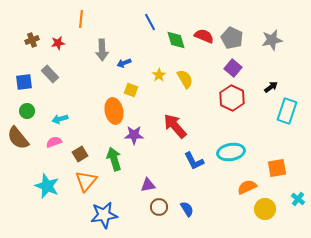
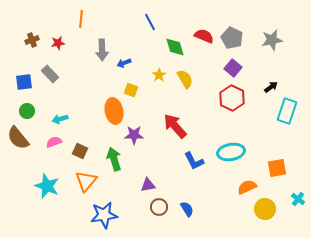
green diamond: moved 1 px left, 7 px down
brown square: moved 3 px up; rotated 35 degrees counterclockwise
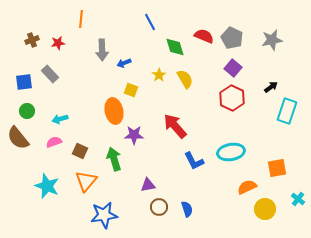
blue semicircle: rotated 14 degrees clockwise
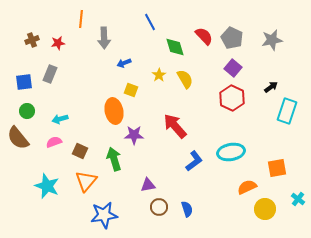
red semicircle: rotated 24 degrees clockwise
gray arrow: moved 2 px right, 12 px up
gray rectangle: rotated 66 degrees clockwise
blue L-shape: rotated 100 degrees counterclockwise
